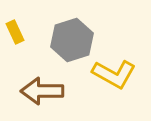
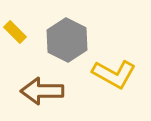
yellow rectangle: rotated 20 degrees counterclockwise
gray hexagon: moved 5 px left; rotated 15 degrees counterclockwise
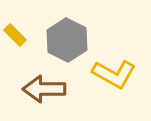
yellow rectangle: moved 3 px down
brown arrow: moved 2 px right, 2 px up
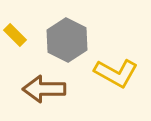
yellow L-shape: moved 2 px right, 1 px up
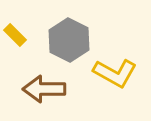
gray hexagon: moved 2 px right
yellow L-shape: moved 1 px left
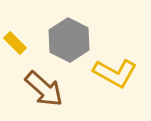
yellow rectangle: moved 8 px down
brown arrow: rotated 138 degrees counterclockwise
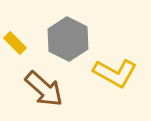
gray hexagon: moved 1 px left, 1 px up
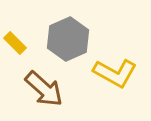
gray hexagon: rotated 9 degrees clockwise
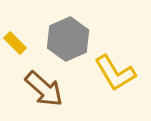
yellow L-shape: rotated 30 degrees clockwise
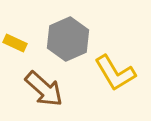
yellow rectangle: rotated 20 degrees counterclockwise
